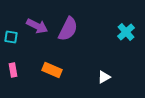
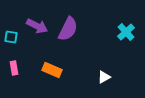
pink rectangle: moved 1 px right, 2 px up
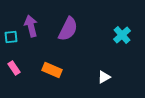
purple arrow: moved 6 px left; rotated 130 degrees counterclockwise
cyan cross: moved 4 px left, 3 px down
cyan square: rotated 16 degrees counterclockwise
pink rectangle: rotated 24 degrees counterclockwise
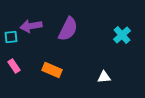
purple arrow: rotated 85 degrees counterclockwise
pink rectangle: moved 2 px up
white triangle: rotated 24 degrees clockwise
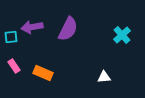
purple arrow: moved 1 px right, 1 px down
orange rectangle: moved 9 px left, 3 px down
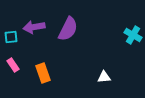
purple arrow: moved 2 px right
cyan cross: moved 11 px right; rotated 18 degrees counterclockwise
pink rectangle: moved 1 px left, 1 px up
orange rectangle: rotated 48 degrees clockwise
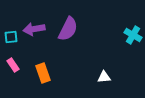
purple arrow: moved 2 px down
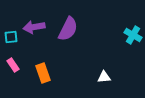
purple arrow: moved 2 px up
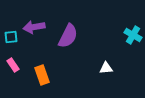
purple semicircle: moved 7 px down
orange rectangle: moved 1 px left, 2 px down
white triangle: moved 2 px right, 9 px up
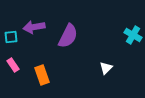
white triangle: rotated 40 degrees counterclockwise
